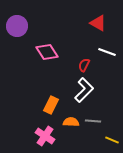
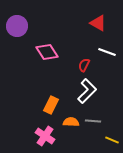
white L-shape: moved 3 px right, 1 px down
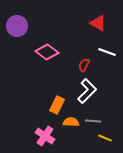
pink diamond: rotated 20 degrees counterclockwise
orange rectangle: moved 6 px right
yellow line: moved 7 px left, 2 px up
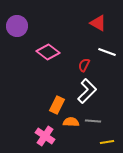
pink diamond: moved 1 px right
yellow line: moved 2 px right, 4 px down; rotated 32 degrees counterclockwise
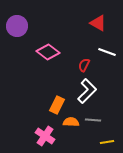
gray line: moved 1 px up
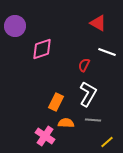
purple circle: moved 2 px left
pink diamond: moved 6 px left, 3 px up; rotated 55 degrees counterclockwise
white L-shape: moved 1 px right, 3 px down; rotated 15 degrees counterclockwise
orange rectangle: moved 1 px left, 3 px up
orange semicircle: moved 5 px left, 1 px down
yellow line: rotated 32 degrees counterclockwise
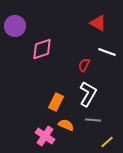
orange semicircle: moved 2 px down; rotated 21 degrees clockwise
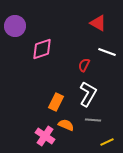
yellow line: rotated 16 degrees clockwise
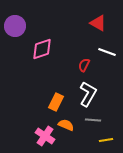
yellow line: moved 1 px left, 2 px up; rotated 16 degrees clockwise
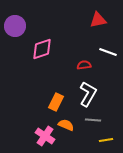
red triangle: moved 3 px up; rotated 42 degrees counterclockwise
white line: moved 1 px right
red semicircle: rotated 56 degrees clockwise
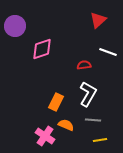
red triangle: rotated 30 degrees counterclockwise
yellow line: moved 6 px left
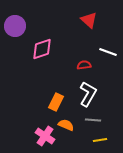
red triangle: moved 9 px left; rotated 36 degrees counterclockwise
